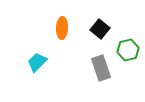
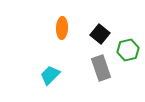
black square: moved 5 px down
cyan trapezoid: moved 13 px right, 13 px down
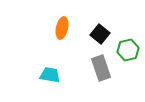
orange ellipse: rotated 10 degrees clockwise
cyan trapezoid: rotated 55 degrees clockwise
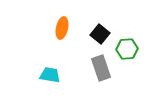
green hexagon: moved 1 px left, 1 px up; rotated 10 degrees clockwise
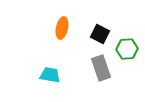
black square: rotated 12 degrees counterclockwise
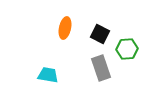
orange ellipse: moved 3 px right
cyan trapezoid: moved 2 px left
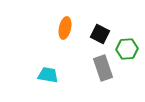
gray rectangle: moved 2 px right
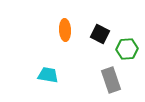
orange ellipse: moved 2 px down; rotated 15 degrees counterclockwise
gray rectangle: moved 8 px right, 12 px down
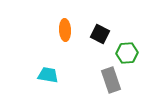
green hexagon: moved 4 px down
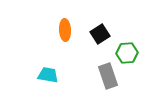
black square: rotated 30 degrees clockwise
gray rectangle: moved 3 px left, 4 px up
